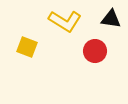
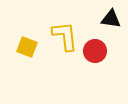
yellow L-shape: moved 15 px down; rotated 128 degrees counterclockwise
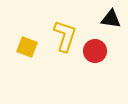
yellow L-shape: rotated 24 degrees clockwise
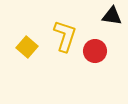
black triangle: moved 1 px right, 3 px up
yellow square: rotated 20 degrees clockwise
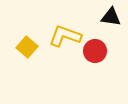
black triangle: moved 1 px left, 1 px down
yellow L-shape: rotated 88 degrees counterclockwise
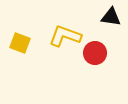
yellow square: moved 7 px left, 4 px up; rotated 20 degrees counterclockwise
red circle: moved 2 px down
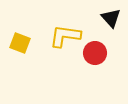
black triangle: moved 1 px down; rotated 40 degrees clockwise
yellow L-shape: rotated 12 degrees counterclockwise
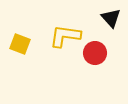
yellow square: moved 1 px down
